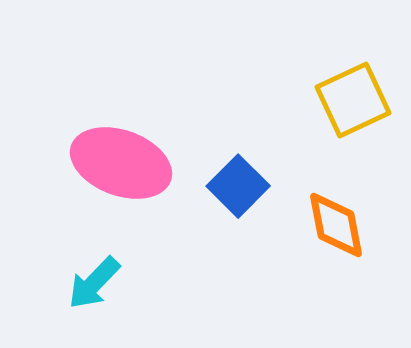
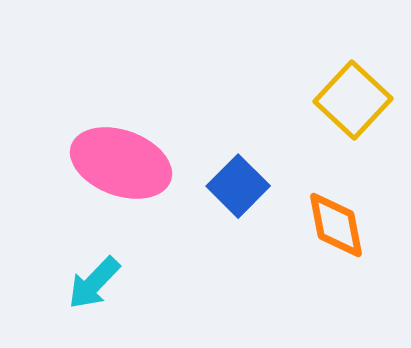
yellow square: rotated 22 degrees counterclockwise
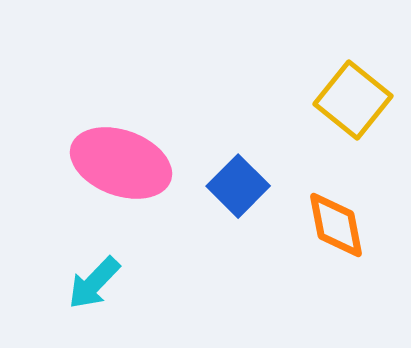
yellow square: rotated 4 degrees counterclockwise
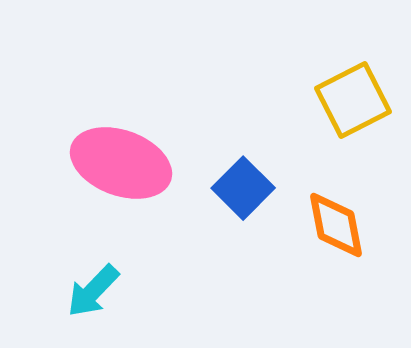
yellow square: rotated 24 degrees clockwise
blue square: moved 5 px right, 2 px down
cyan arrow: moved 1 px left, 8 px down
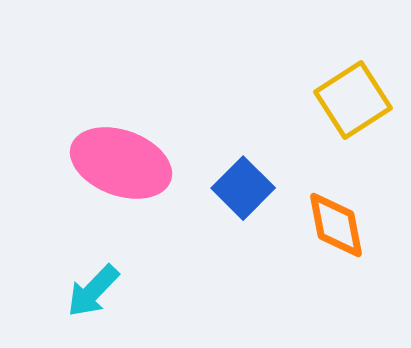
yellow square: rotated 6 degrees counterclockwise
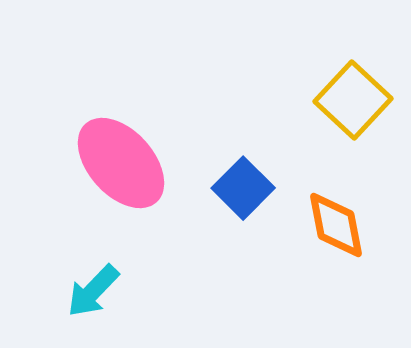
yellow square: rotated 14 degrees counterclockwise
pink ellipse: rotated 28 degrees clockwise
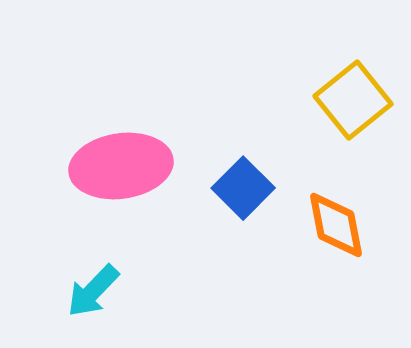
yellow square: rotated 8 degrees clockwise
pink ellipse: moved 3 px down; rotated 56 degrees counterclockwise
